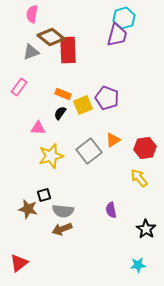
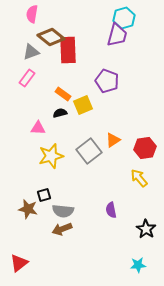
pink rectangle: moved 8 px right, 9 px up
orange rectangle: rotated 14 degrees clockwise
purple pentagon: moved 17 px up
black semicircle: rotated 40 degrees clockwise
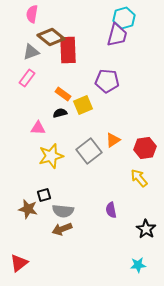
purple pentagon: rotated 15 degrees counterclockwise
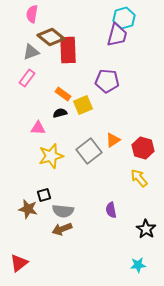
red hexagon: moved 2 px left; rotated 25 degrees clockwise
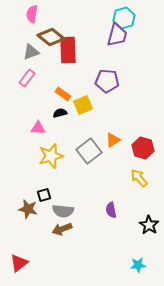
black star: moved 3 px right, 4 px up
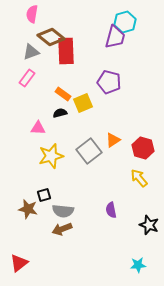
cyan hexagon: moved 1 px right, 4 px down
purple trapezoid: moved 2 px left, 2 px down
red rectangle: moved 2 px left, 1 px down
purple pentagon: moved 2 px right, 1 px down; rotated 10 degrees clockwise
yellow square: moved 2 px up
black star: rotated 12 degrees counterclockwise
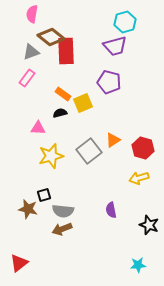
purple trapezoid: moved 9 px down; rotated 60 degrees clockwise
yellow arrow: rotated 66 degrees counterclockwise
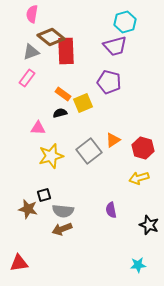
red triangle: rotated 30 degrees clockwise
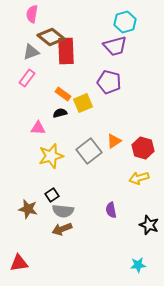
orange triangle: moved 1 px right, 1 px down
black square: moved 8 px right; rotated 16 degrees counterclockwise
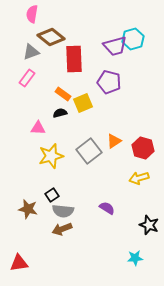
cyan hexagon: moved 8 px right, 17 px down
red rectangle: moved 8 px right, 8 px down
purple semicircle: moved 4 px left, 2 px up; rotated 133 degrees clockwise
cyan star: moved 3 px left, 7 px up
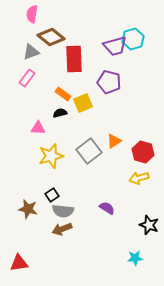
red hexagon: moved 4 px down
